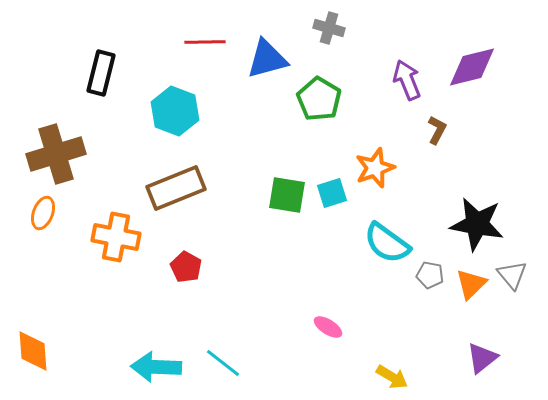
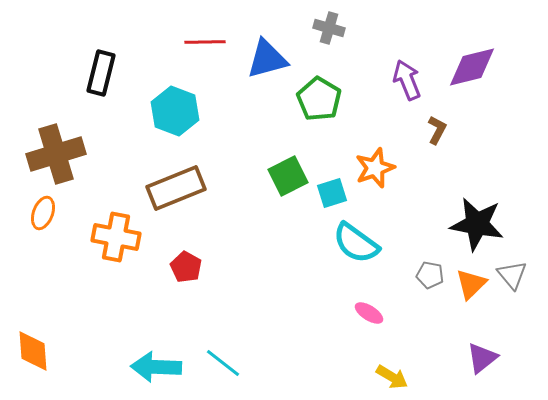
green square: moved 1 px right, 19 px up; rotated 36 degrees counterclockwise
cyan semicircle: moved 31 px left
pink ellipse: moved 41 px right, 14 px up
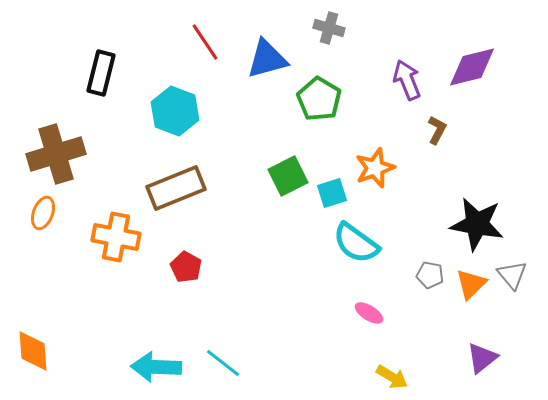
red line: rotated 57 degrees clockwise
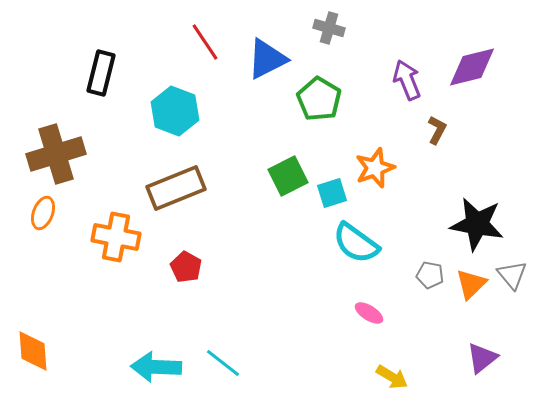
blue triangle: rotated 12 degrees counterclockwise
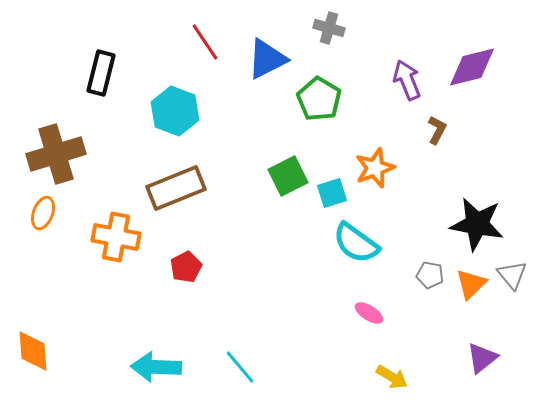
red pentagon: rotated 16 degrees clockwise
cyan line: moved 17 px right, 4 px down; rotated 12 degrees clockwise
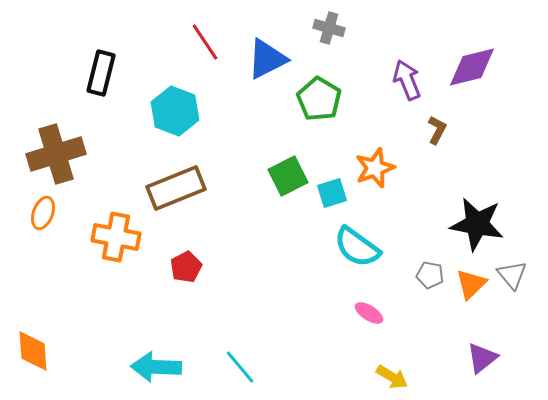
cyan semicircle: moved 1 px right, 4 px down
